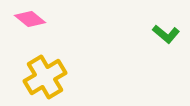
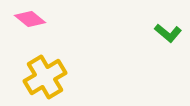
green L-shape: moved 2 px right, 1 px up
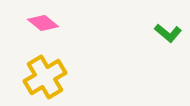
pink diamond: moved 13 px right, 4 px down
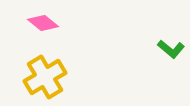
green L-shape: moved 3 px right, 16 px down
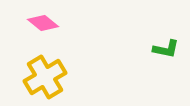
green L-shape: moved 5 px left; rotated 28 degrees counterclockwise
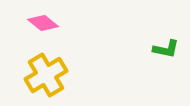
yellow cross: moved 1 px right, 2 px up
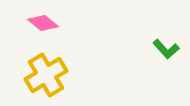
green L-shape: rotated 36 degrees clockwise
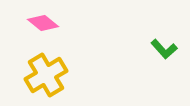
green L-shape: moved 2 px left
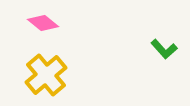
yellow cross: rotated 9 degrees counterclockwise
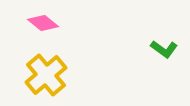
green L-shape: rotated 12 degrees counterclockwise
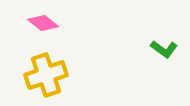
yellow cross: rotated 21 degrees clockwise
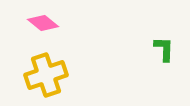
green L-shape: rotated 124 degrees counterclockwise
